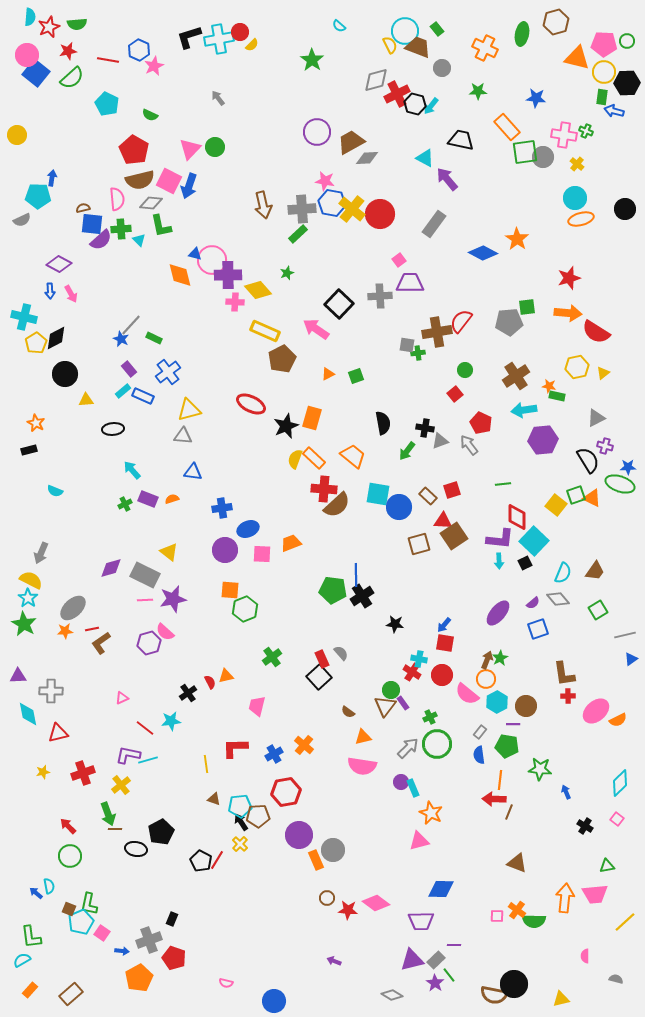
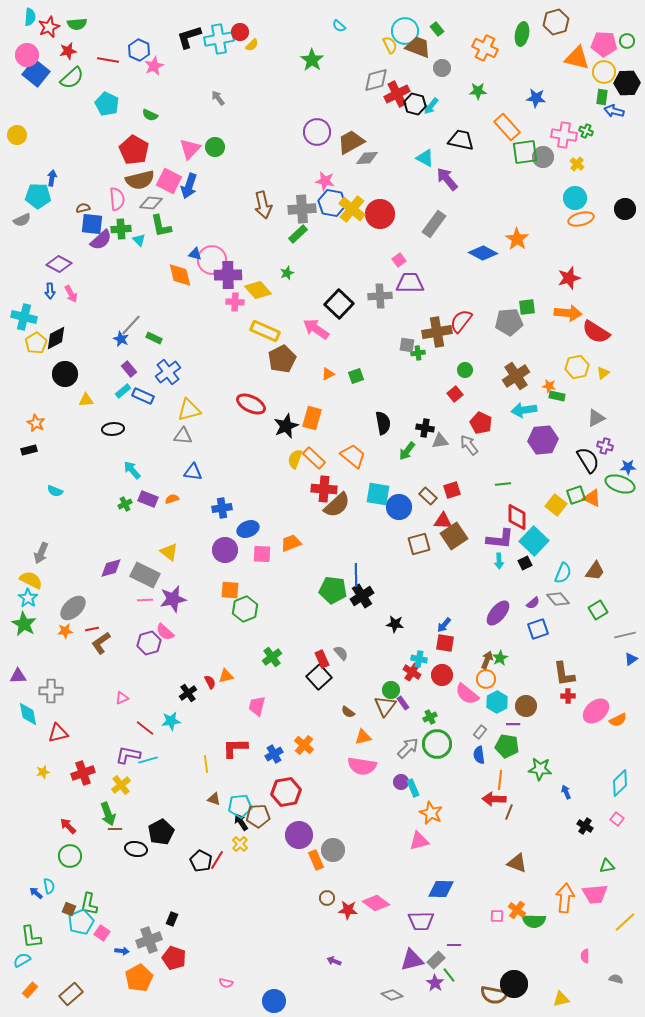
gray triangle at (440, 441): rotated 12 degrees clockwise
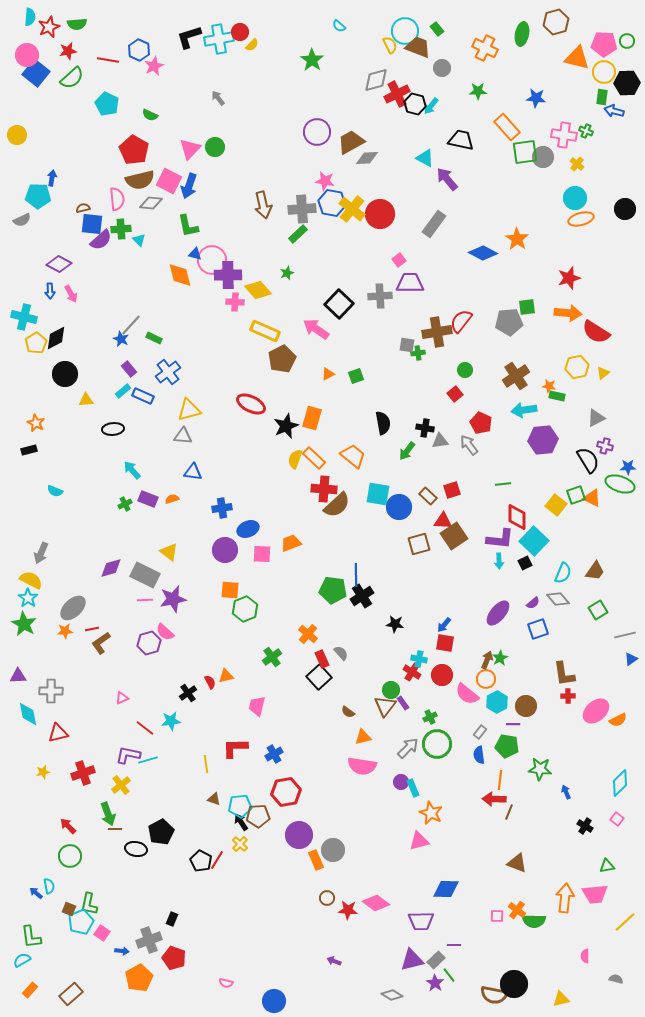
green L-shape at (161, 226): moved 27 px right
orange cross at (304, 745): moved 4 px right, 111 px up
blue diamond at (441, 889): moved 5 px right
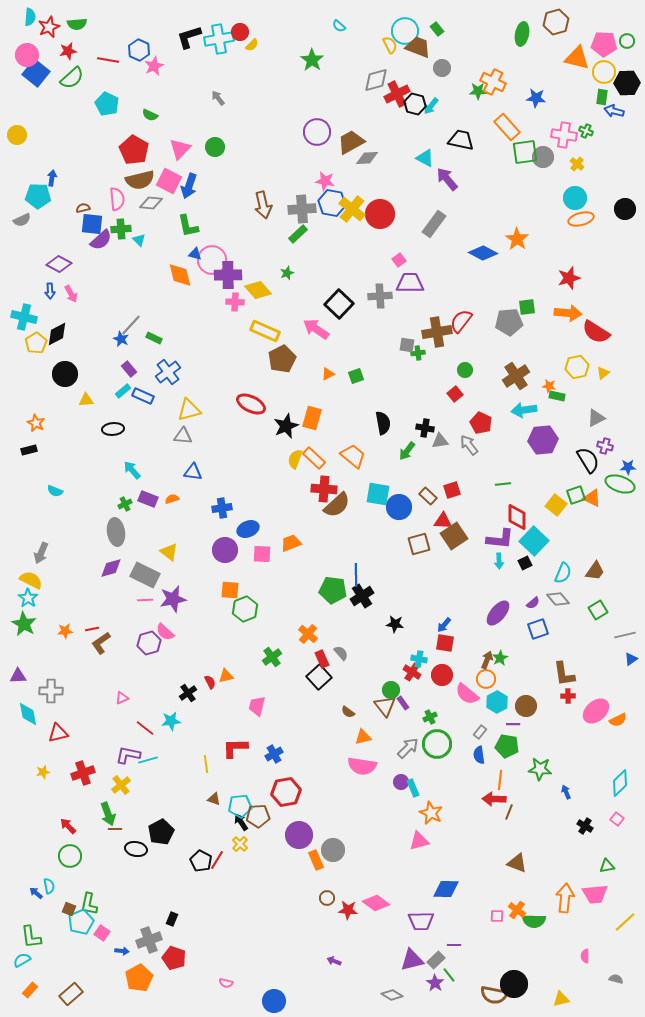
orange cross at (485, 48): moved 8 px right, 34 px down
pink triangle at (190, 149): moved 10 px left
black diamond at (56, 338): moved 1 px right, 4 px up
gray ellipse at (73, 608): moved 43 px right, 76 px up; rotated 56 degrees counterclockwise
brown triangle at (385, 706): rotated 15 degrees counterclockwise
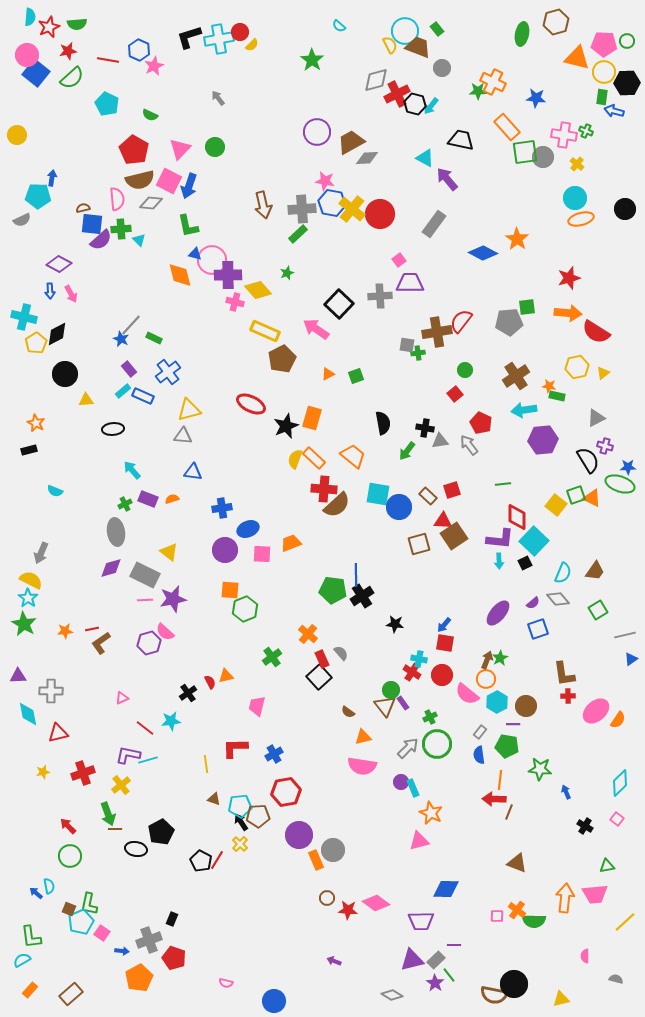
pink cross at (235, 302): rotated 12 degrees clockwise
orange semicircle at (618, 720): rotated 30 degrees counterclockwise
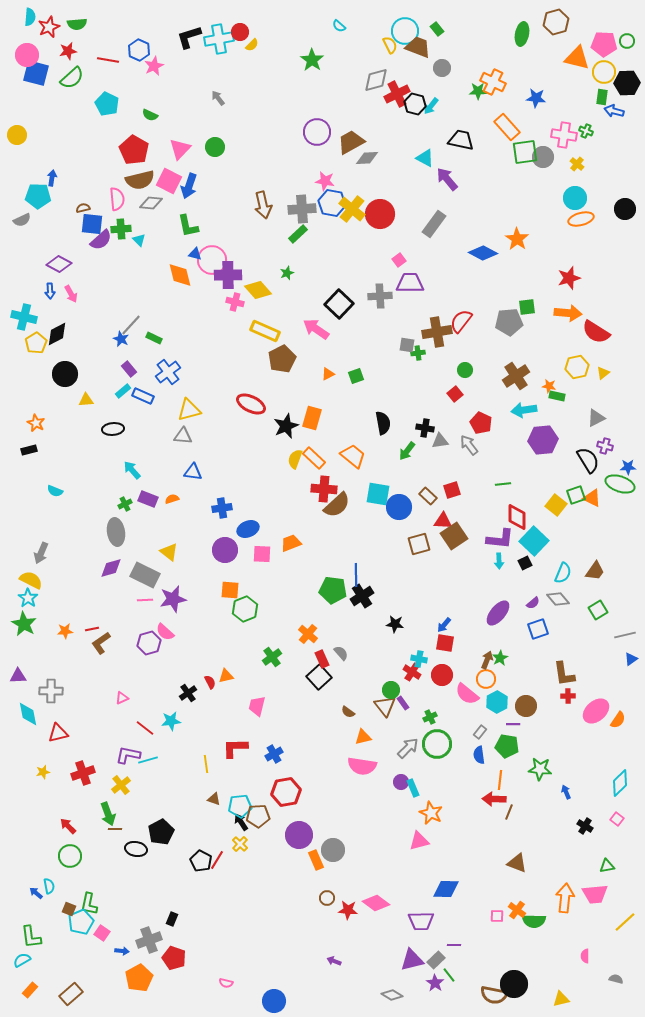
blue square at (36, 73): rotated 24 degrees counterclockwise
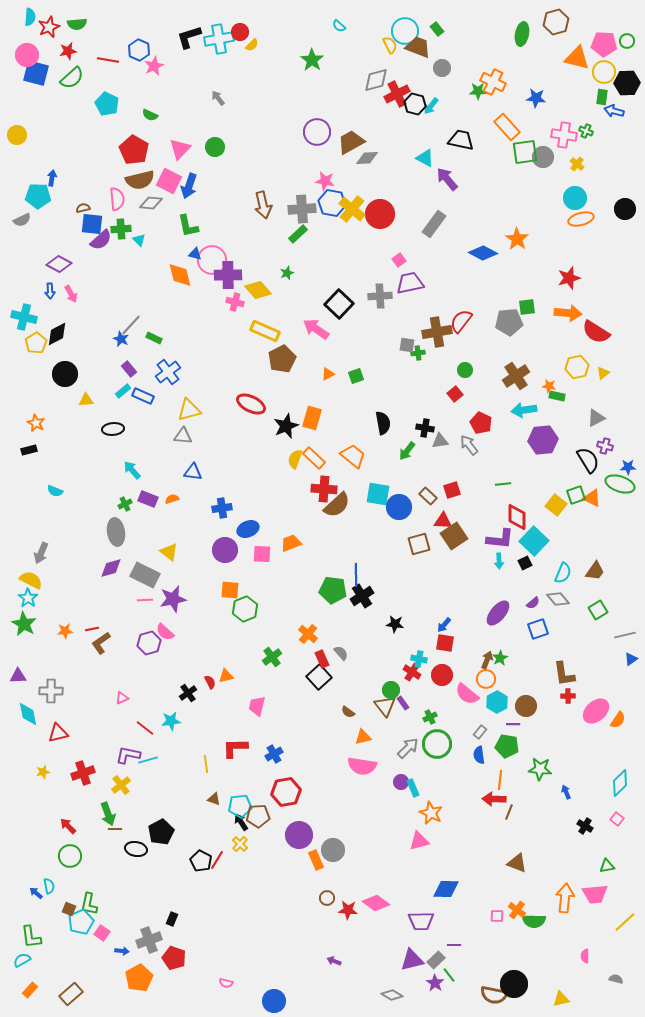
purple trapezoid at (410, 283): rotated 12 degrees counterclockwise
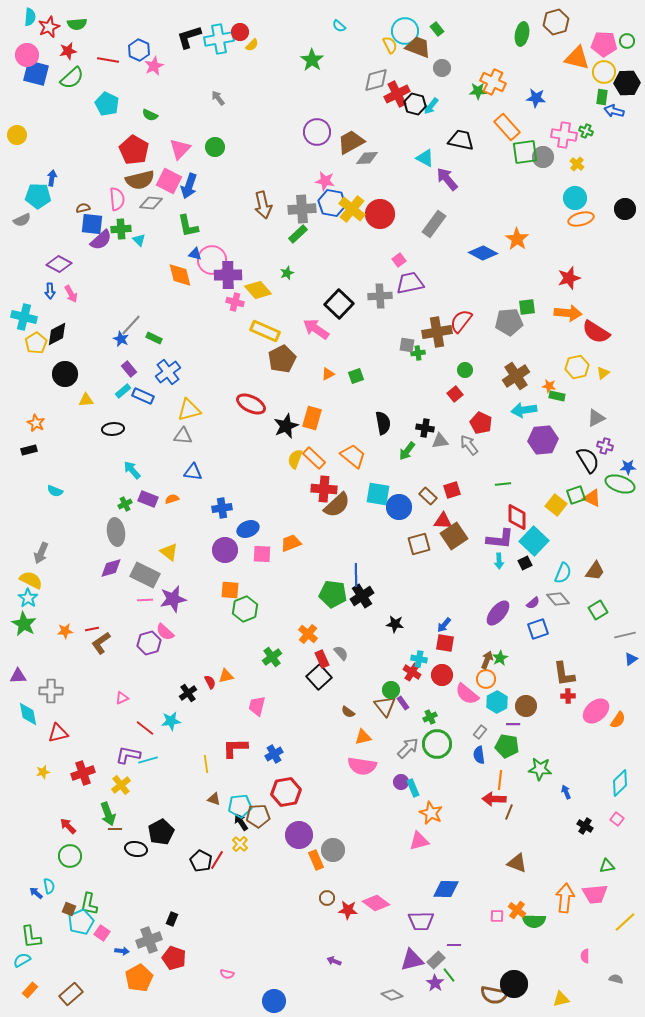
green pentagon at (333, 590): moved 4 px down
pink semicircle at (226, 983): moved 1 px right, 9 px up
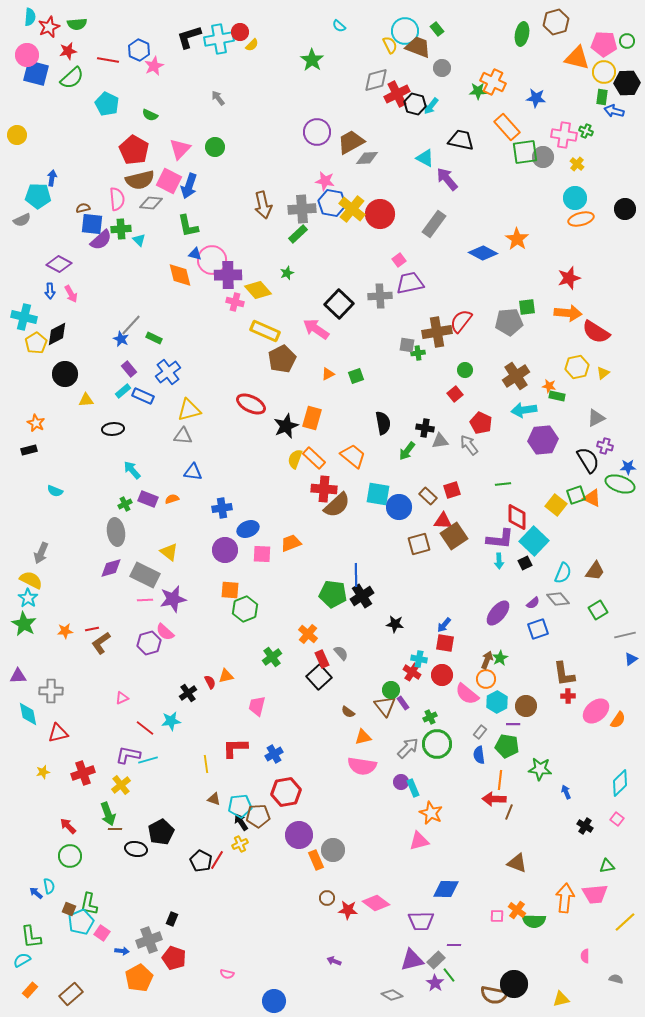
yellow cross at (240, 844): rotated 21 degrees clockwise
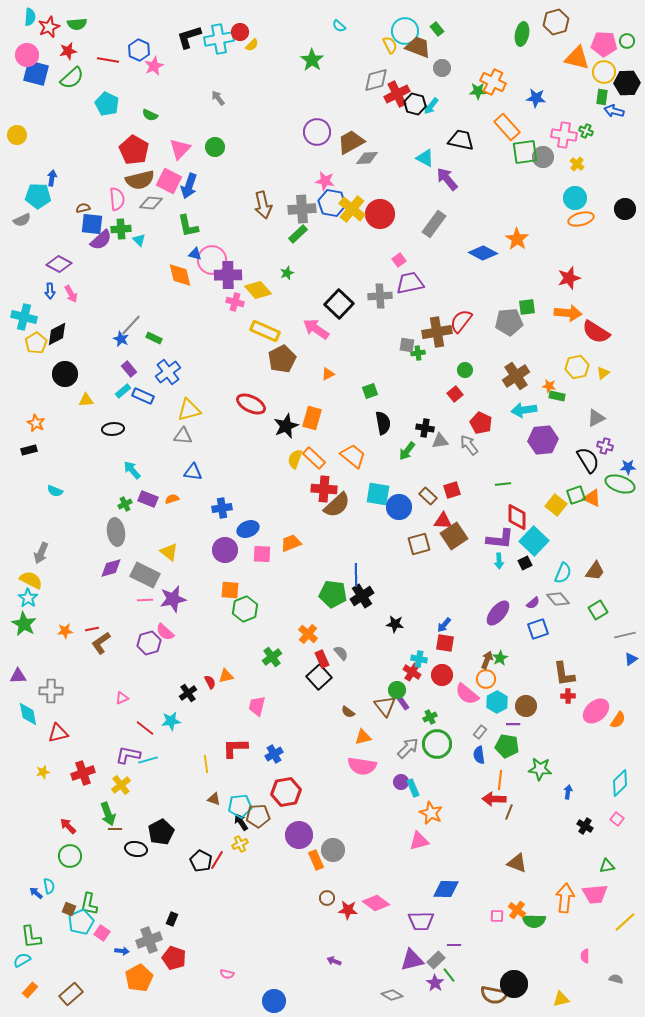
green square at (356, 376): moved 14 px right, 15 px down
green circle at (391, 690): moved 6 px right
blue arrow at (566, 792): moved 2 px right; rotated 32 degrees clockwise
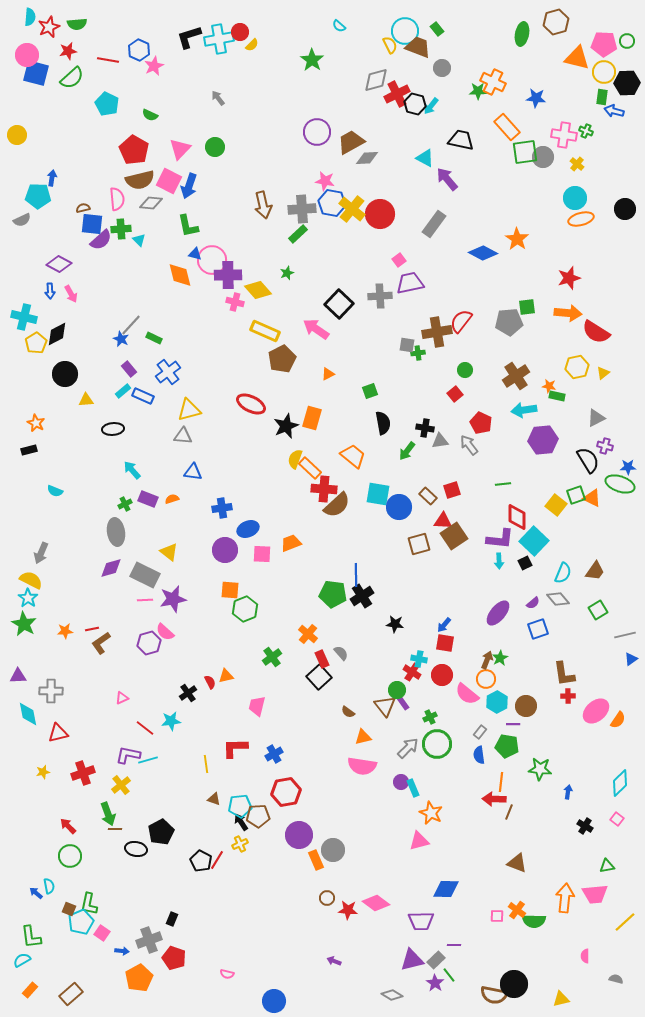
orange rectangle at (314, 458): moved 4 px left, 10 px down
orange line at (500, 780): moved 1 px right, 2 px down
